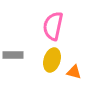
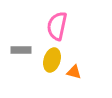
pink semicircle: moved 4 px right
gray rectangle: moved 8 px right, 5 px up
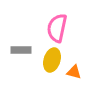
pink semicircle: moved 2 px down
